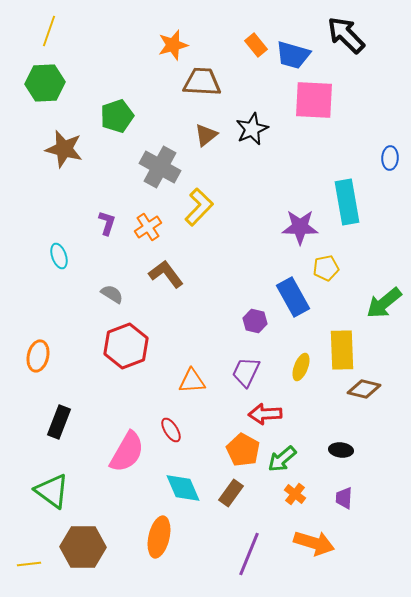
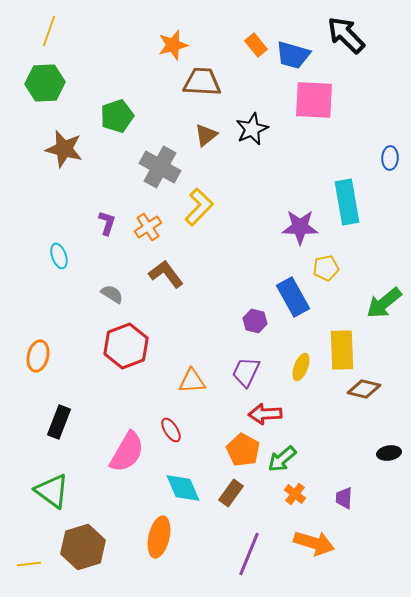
black ellipse at (341, 450): moved 48 px right, 3 px down; rotated 15 degrees counterclockwise
brown hexagon at (83, 547): rotated 18 degrees counterclockwise
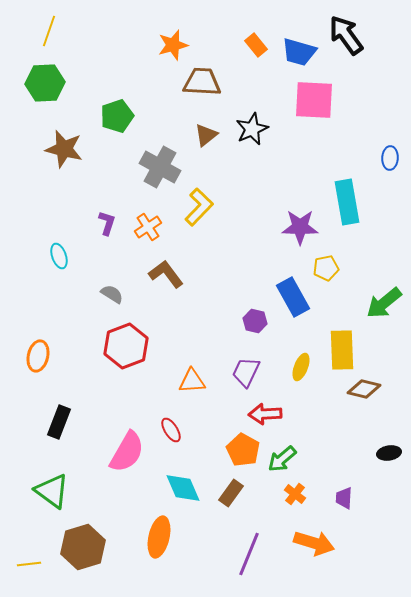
black arrow at (346, 35): rotated 9 degrees clockwise
blue trapezoid at (293, 55): moved 6 px right, 3 px up
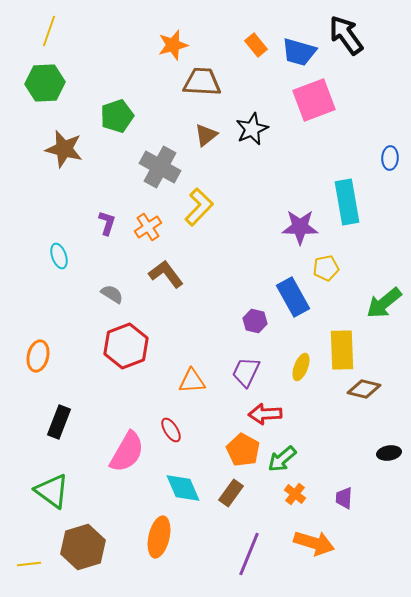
pink square at (314, 100): rotated 24 degrees counterclockwise
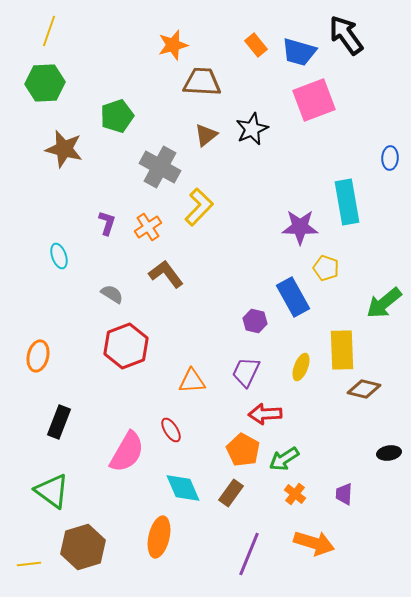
yellow pentagon at (326, 268): rotated 30 degrees clockwise
green arrow at (282, 459): moved 2 px right; rotated 8 degrees clockwise
purple trapezoid at (344, 498): moved 4 px up
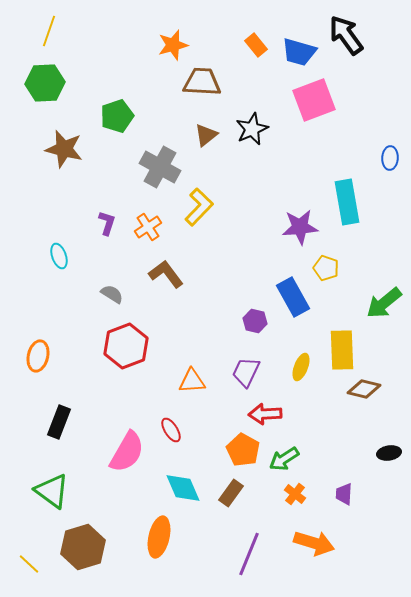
purple star at (300, 227): rotated 6 degrees counterclockwise
yellow line at (29, 564): rotated 50 degrees clockwise
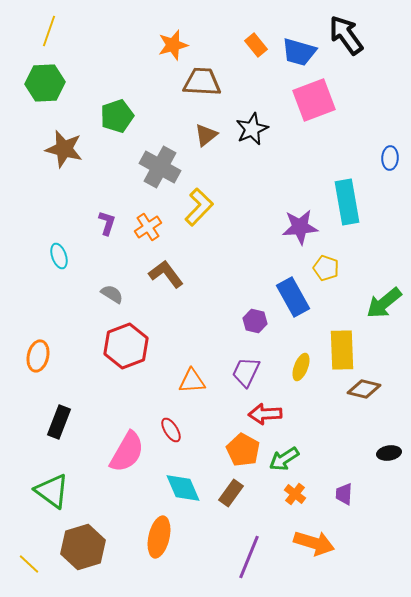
purple line at (249, 554): moved 3 px down
